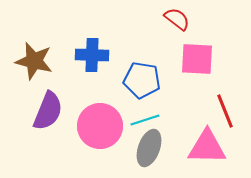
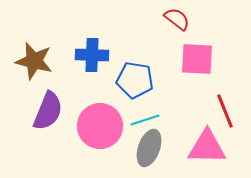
blue pentagon: moved 7 px left
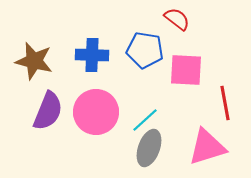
pink square: moved 11 px left, 11 px down
blue pentagon: moved 10 px right, 30 px up
red line: moved 8 px up; rotated 12 degrees clockwise
cyan line: rotated 24 degrees counterclockwise
pink circle: moved 4 px left, 14 px up
pink triangle: rotated 18 degrees counterclockwise
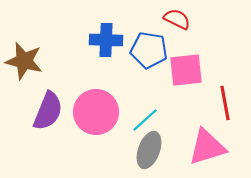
red semicircle: rotated 12 degrees counterclockwise
blue pentagon: moved 4 px right
blue cross: moved 14 px right, 15 px up
brown star: moved 10 px left
pink square: rotated 9 degrees counterclockwise
gray ellipse: moved 2 px down
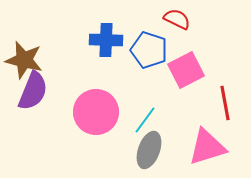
blue pentagon: rotated 9 degrees clockwise
brown star: moved 1 px up
pink square: rotated 21 degrees counterclockwise
purple semicircle: moved 15 px left, 20 px up
cyan line: rotated 12 degrees counterclockwise
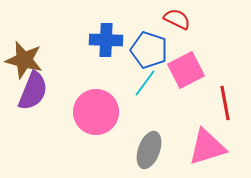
cyan line: moved 37 px up
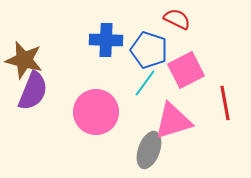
pink triangle: moved 34 px left, 26 px up
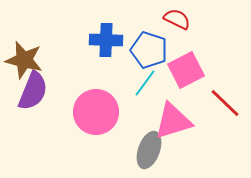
red line: rotated 36 degrees counterclockwise
